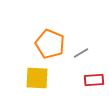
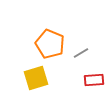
yellow square: moved 1 px left; rotated 20 degrees counterclockwise
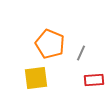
gray line: rotated 35 degrees counterclockwise
yellow square: rotated 10 degrees clockwise
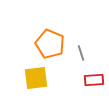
gray line: rotated 42 degrees counterclockwise
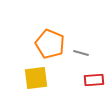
gray line: rotated 56 degrees counterclockwise
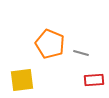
yellow square: moved 14 px left, 2 px down
